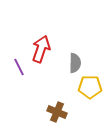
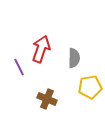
gray semicircle: moved 1 px left, 5 px up
yellow pentagon: rotated 10 degrees counterclockwise
brown cross: moved 10 px left, 13 px up
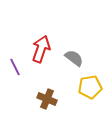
gray semicircle: rotated 54 degrees counterclockwise
purple line: moved 4 px left
